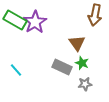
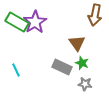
green rectangle: moved 2 px right, 2 px down
cyan line: rotated 16 degrees clockwise
gray star: rotated 16 degrees clockwise
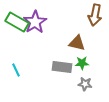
brown triangle: rotated 42 degrees counterclockwise
green star: rotated 24 degrees counterclockwise
gray rectangle: rotated 18 degrees counterclockwise
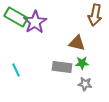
green rectangle: moved 1 px left, 5 px up
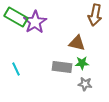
cyan line: moved 1 px up
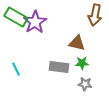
gray rectangle: moved 3 px left
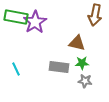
green rectangle: rotated 20 degrees counterclockwise
gray star: moved 3 px up
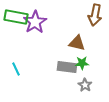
gray rectangle: moved 8 px right
gray star: moved 4 px down; rotated 24 degrees clockwise
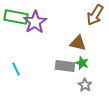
brown arrow: rotated 20 degrees clockwise
brown triangle: moved 1 px right
green star: rotated 24 degrees clockwise
gray rectangle: moved 2 px left, 1 px up
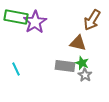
brown arrow: moved 3 px left, 5 px down
gray star: moved 10 px up
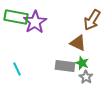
brown triangle: rotated 12 degrees clockwise
cyan line: moved 1 px right
gray star: moved 1 px right, 2 px down
